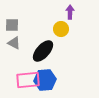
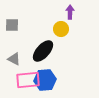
gray triangle: moved 16 px down
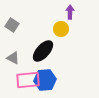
gray square: rotated 32 degrees clockwise
gray triangle: moved 1 px left, 1 px up
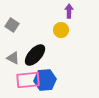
purple arrow: moved 1 px left, 1 px up
yellow circle: moved 1 px down
black ellipse: moved 8 px left, 4 px down
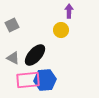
gray square: rotated 32 degrees clockwise
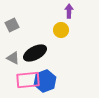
black ellipse: moved 2 px up; rotated 20 degrees clockwise
blue hexagon: moved 1 px down; rotated 15 degrees counterclockwise
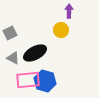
gray square: moved 2 px left, 8 px down
blue hexagon: rotated 25 degrees counterclockwise
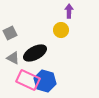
pink rectangle: rotated 30 degrees clockwise
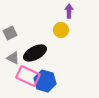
pink rectangle: moved 4 px up
